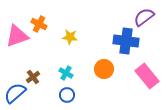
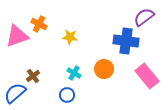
cyan cross: moved 8 px right
brown cross: moved 1 px up
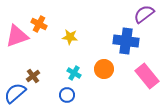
purple semicircle: moved 3 px up
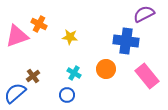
purple semicircle: rotated 10 degrees clockwise
orange circle: moved 2 px right
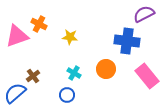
blue cross: moved 1 px right
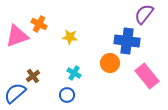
purple semicircle: rotated 25 degrees counterclockwise
orange circle: moved 4 px right, 6 px up
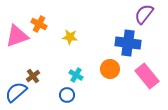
blue cross: moved 1 px right, 2 px down
orange circle: moved 6 px down
cyan cross: moved 2 px right, 2 px down
blue semicircle: moved 1 px right, 1 px up
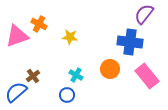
blue cross: moved 2 px right, 1 px up
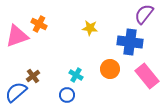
yellow star: moved 20 px right, 9 px up
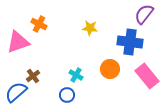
pink triangle: moved 1 px right, 6 px down
